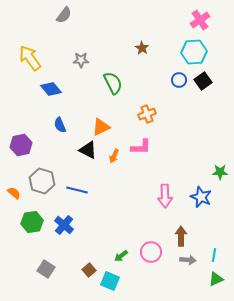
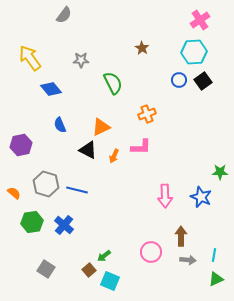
gray hexagon: moved 4 px right, 3 px down
green arrow: moved 17 px left
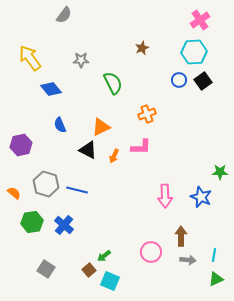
brown star: rotated 16 degrees clockwise
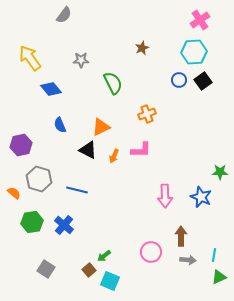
pink L-shape: moved 3 px down
gray hexagon: moved 7 px left, 5 px up
green triangle: moved 3 px right, 2 px up
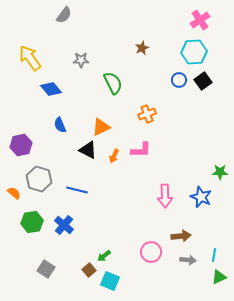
brown arrow: rotated 84 degrees clockwise
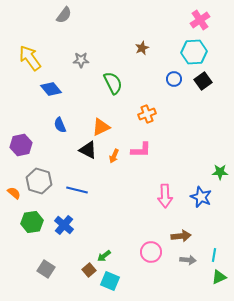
blue circle: moved 5 px left, 1 px up
gray hexagon: moved 2 px down
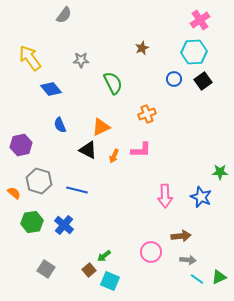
cyan line: moved 17 px left, 24 px down; rotated 64 degrees counterclockwise
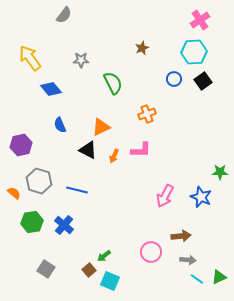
pink arrow: rotated 30 degrees clockwise
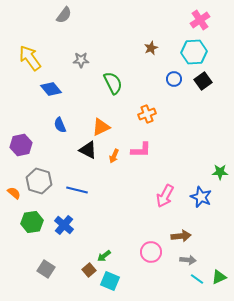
brown star: moved 9 px right
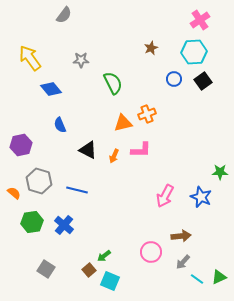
orange triangle: moved 22 px right, 4 px up; rotated 12 degrees clockwise
gray arrow: moved 5 px left, 2 px down; rotated 126 degrees clockwise
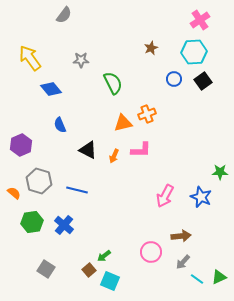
purple hexagon: rotated 10 degrees counterclockwise
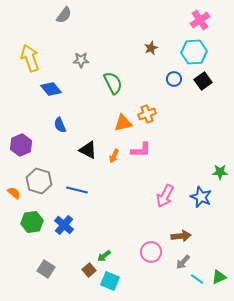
yellow arrow: rotated 16 degrees clockwise
